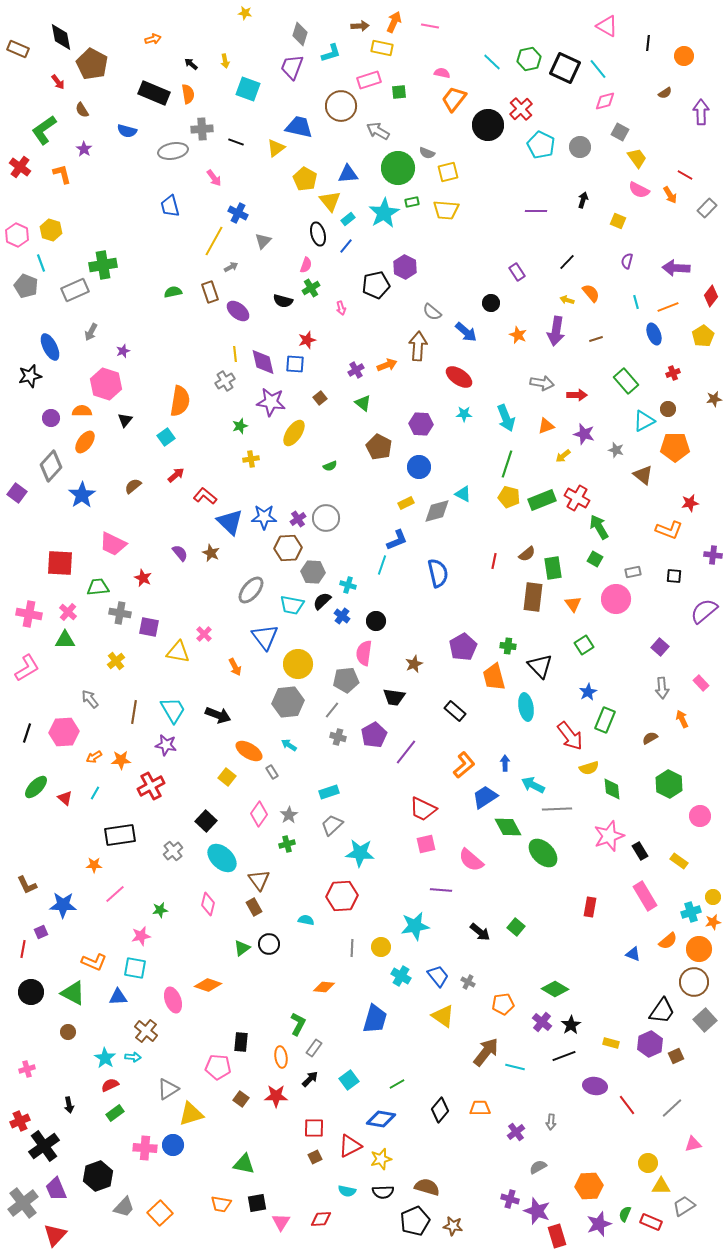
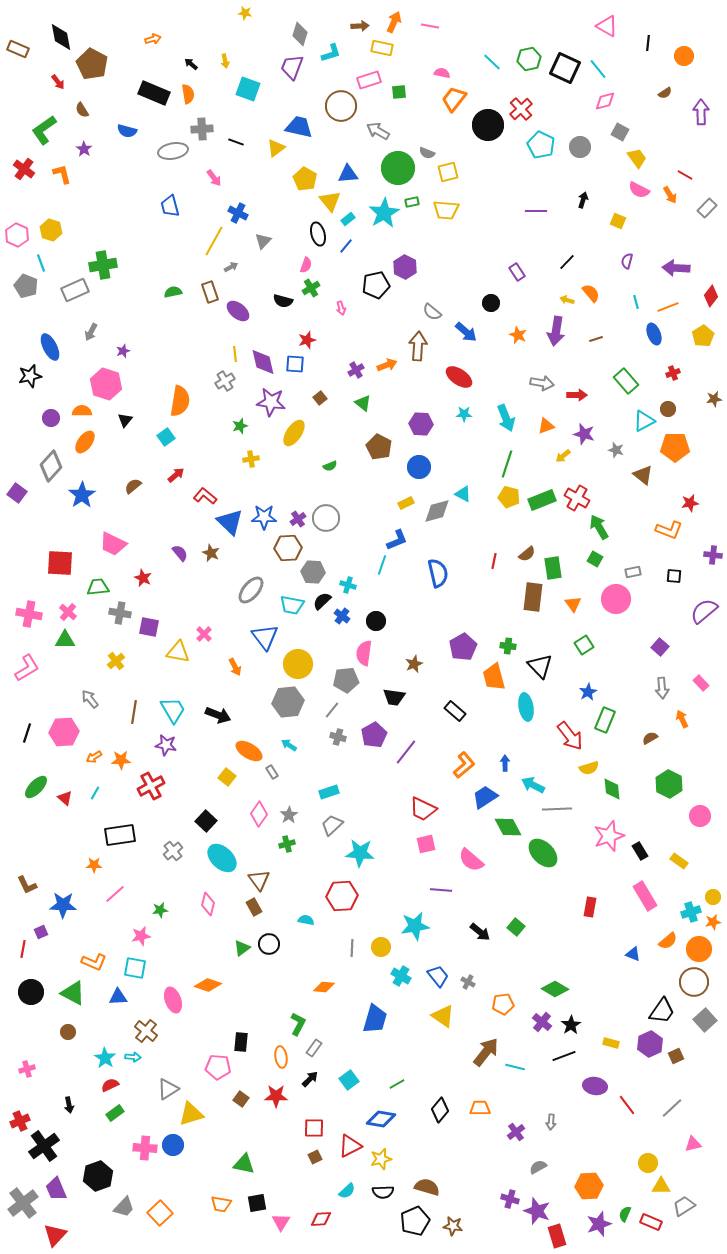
red cross at (20, 167): moved 4 px right, 2 px down
cyan semicircle at (347, 1191): rotated 54 degrees counterclockwise
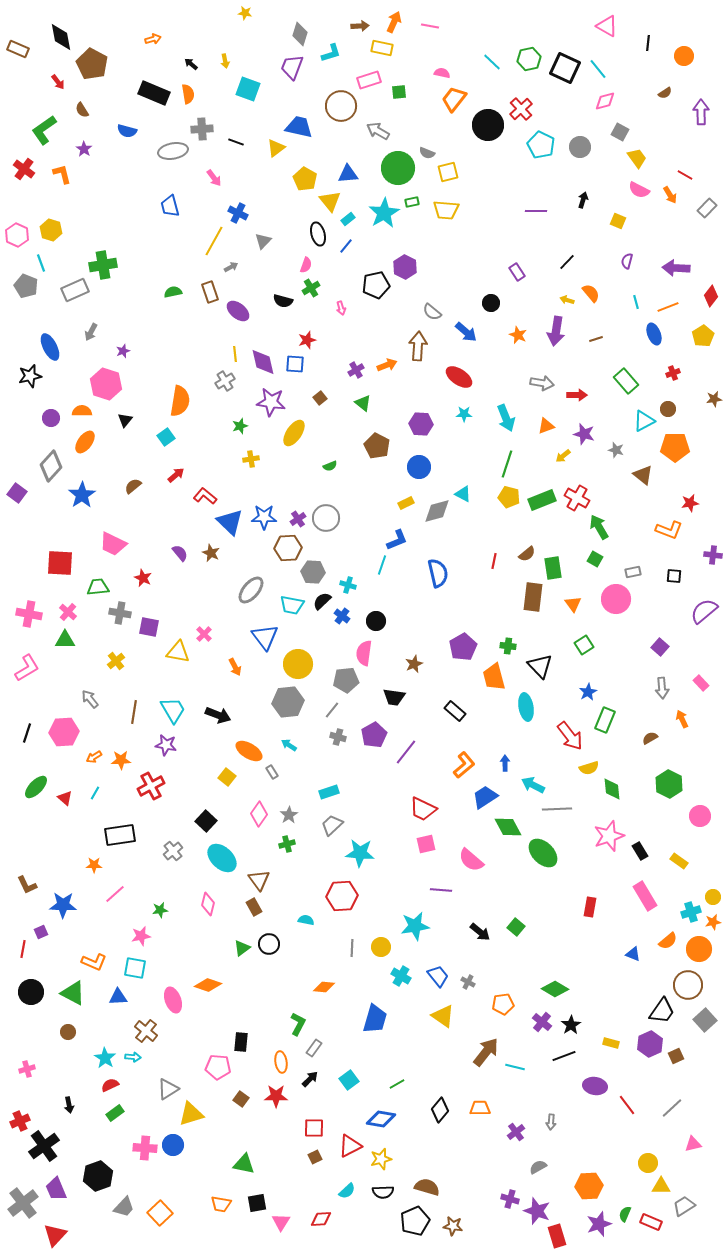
brown pentagon at (379, 447): moved 2 px left, 1 px up
brown circle at (694, 982): moved 6 px left, 3 px down
orange ellipse at (281, 1057): moved 5 px down
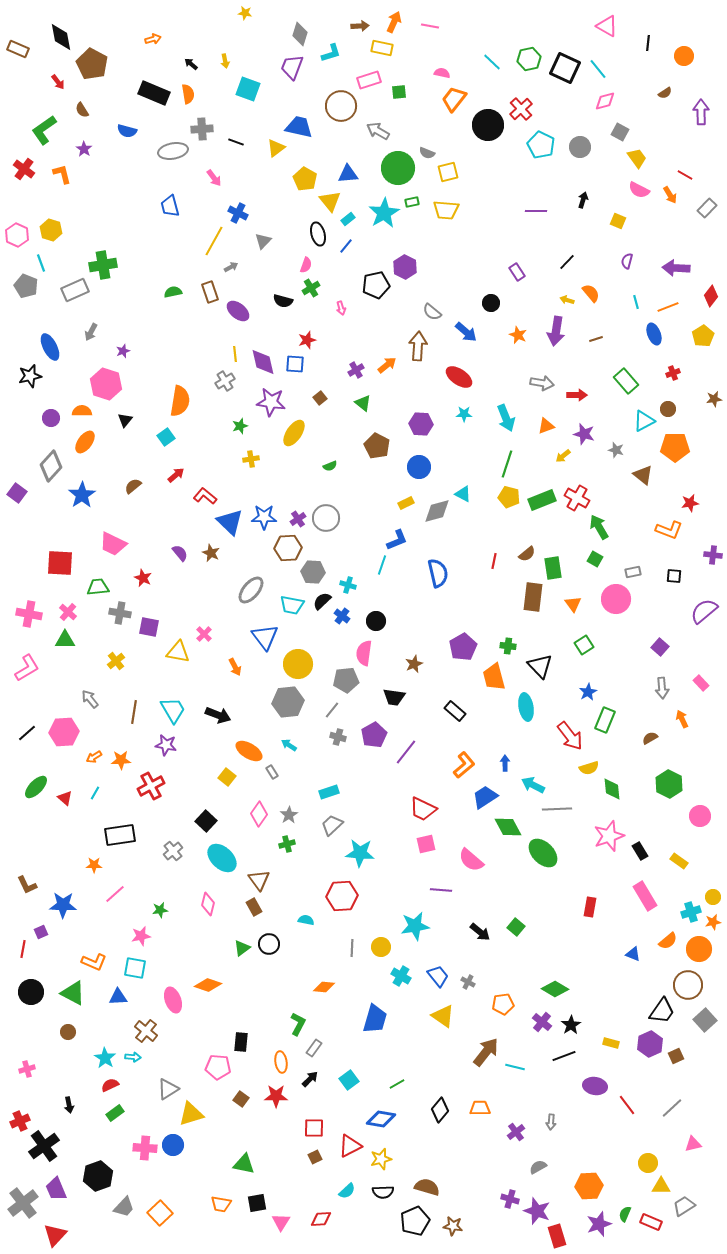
orange arrow at (387, 365): rotated 18 degrees counterclockwise
black line at (27, 733): rotated 30 degrees clockwise
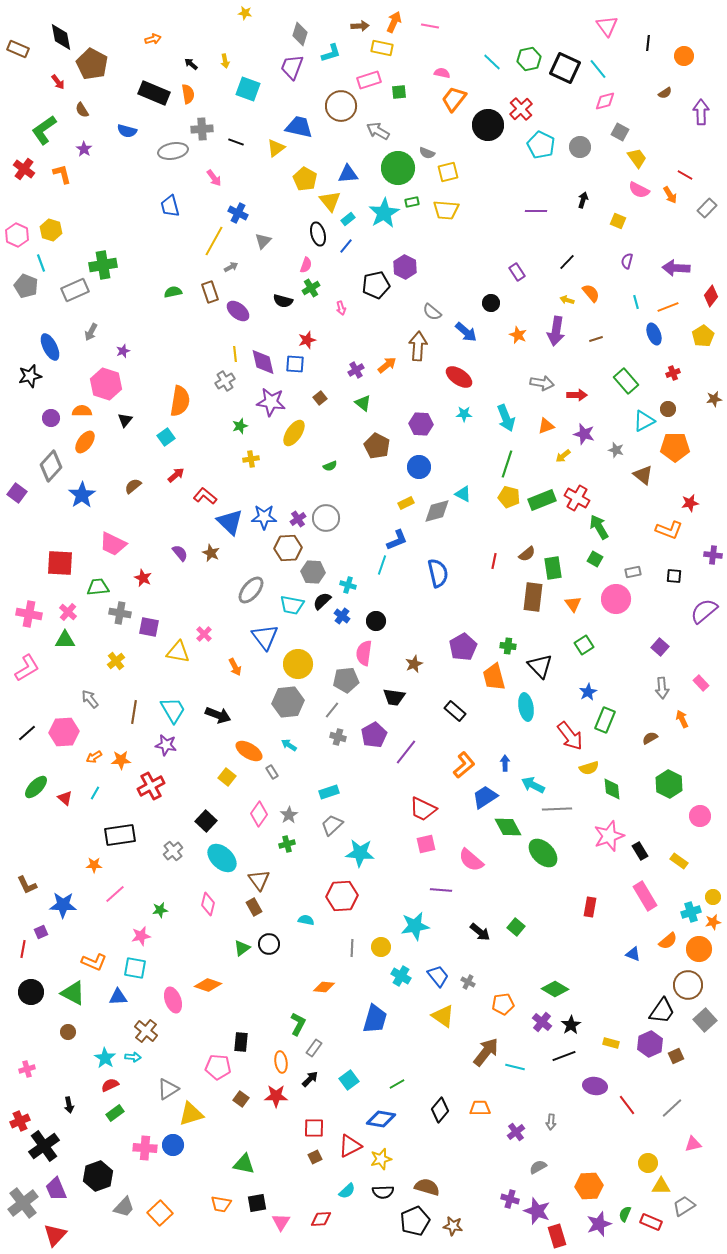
pink triangle at (607, 26): rotated 25 degrees clockwise
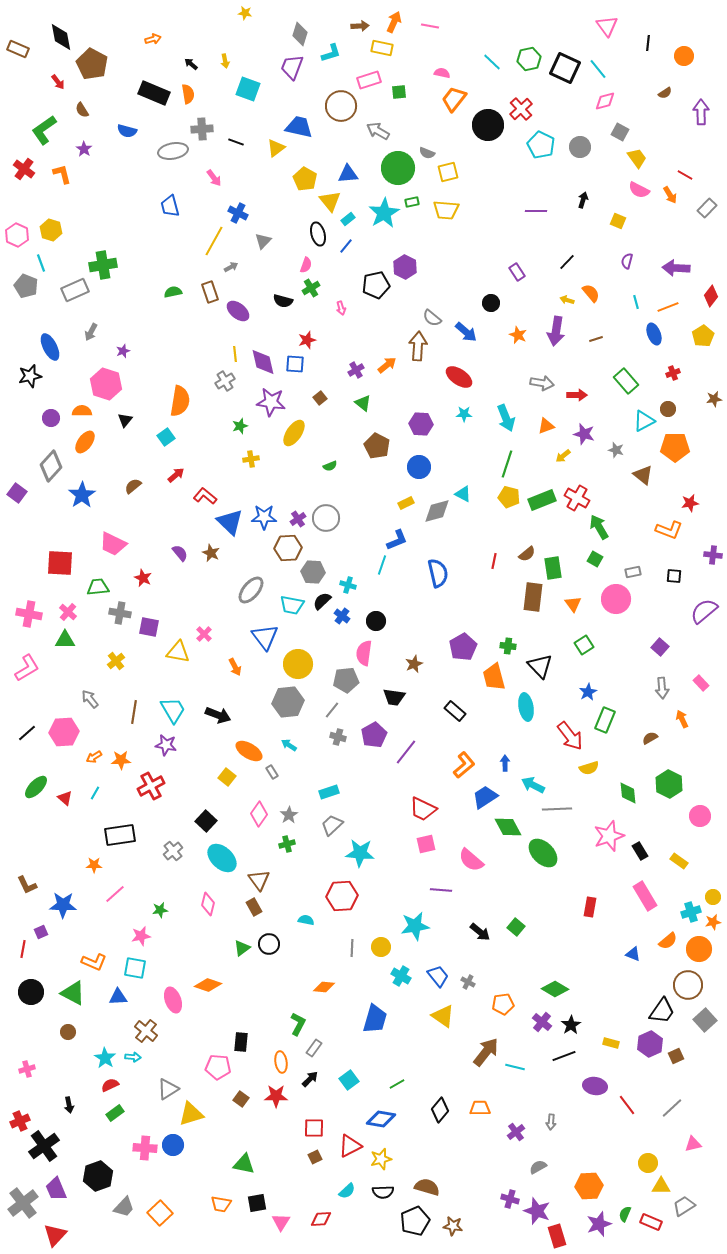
gray semicircle at (432, 312): moved 6 px down
green diamond at (612, 789): moved 16 px right, 4 px down
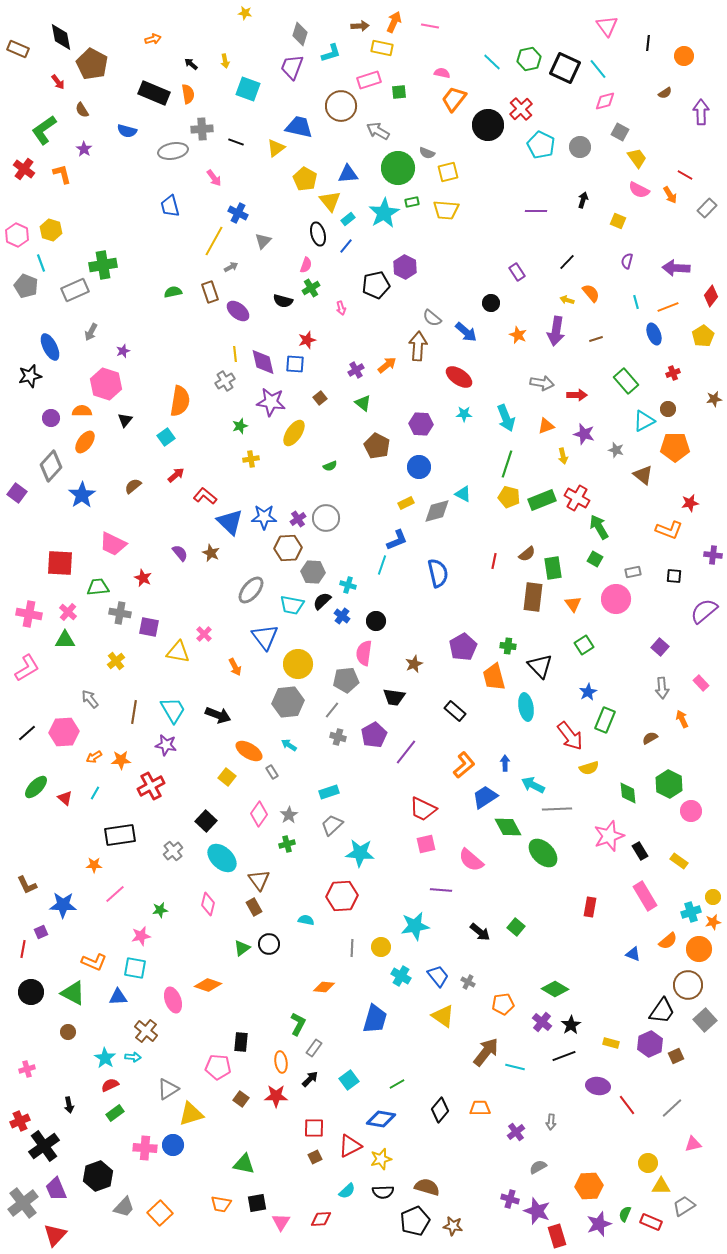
yellow arrow at (563, 456): rotated 63 degrees counterclockwise
pink circle at (700, 816): moved 9 px left, 5 px up
purple ellipse at (595, 1086): moved 3 px right
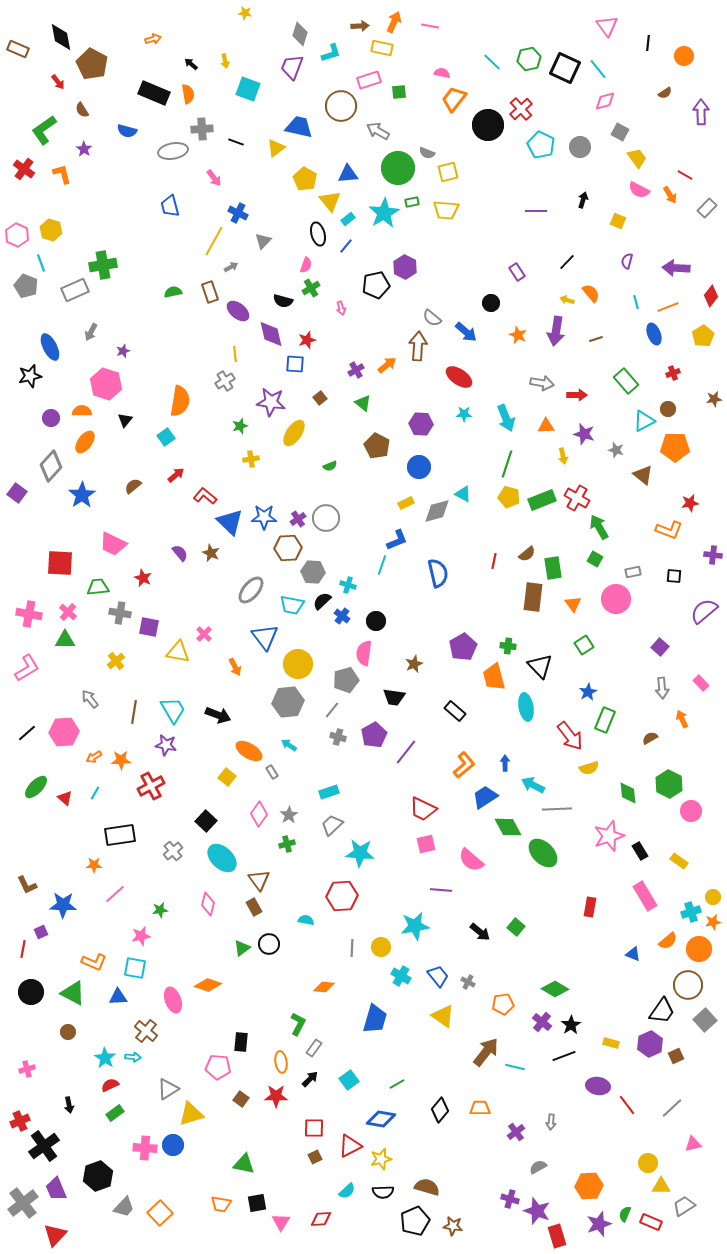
purple diamond at (263, 362): moved 8 px right, 28 px up
orange triangle at (546, 426): rotated 18 degrees clockwise
gray pentagon at (346, 680): rotated 10 degrees counterclockwise
